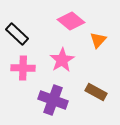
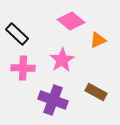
orange triangle: rotated 24 degrees clockwise
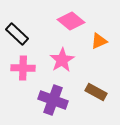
orange triangle: moved 1 px right, 1 px down
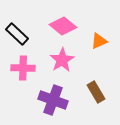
pink diamond: moved 8 px left, 5 px down
brown rectangle: rotated 30 degrees clockwise
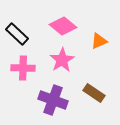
brown rectangle: moved 2 px left, 1 px down; rotated 25 degrees counterclockwise
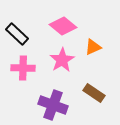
orange triangle: moved 6 px left, 6 px down
purple cross: moved 5 px down
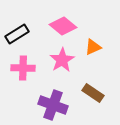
black rectangle: rotated 75 degrees counterclockwise
brown rectangle: moved 1 px left
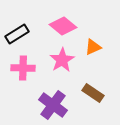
purple cross: rotated 16 degrees clockwise
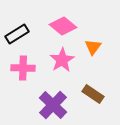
orange triangle: rotated 30 degrees counterclockwise
brown rectangle: moved 1 px down
purple cross: rotated 8 degrees clockwise
